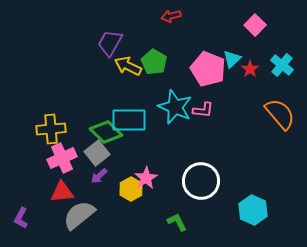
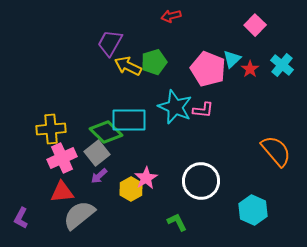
green pentagon: rotated 25 degrees clockwise
orange semicircle: moved 4 px left, 37 px down
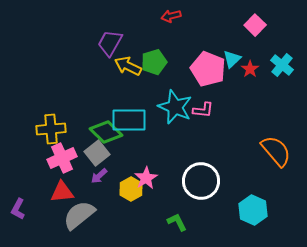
purple L-shape: moved 3 px left, 9 px up
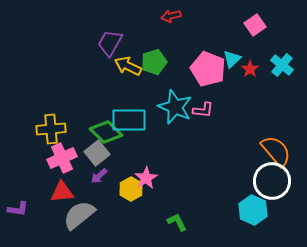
pink square: rotated 10 degrees clockwise
white circle: moved 71 px right
purple L-shape: rotated 110 degrees counterclockwise
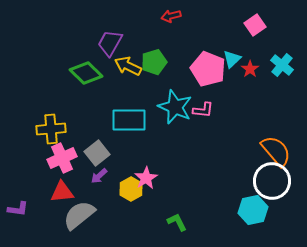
green diamond: moved 20 px left, 59 px up
cyan hexagon: rotated 24 degrees clockwise
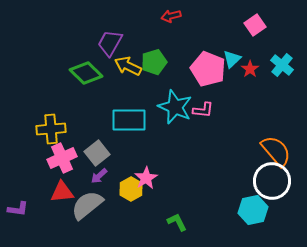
gray semicircle: moved 8 px right, 10 px up
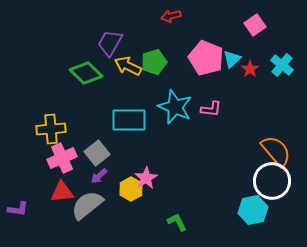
pink pentagon: moved 2 px left, 11 px up
pink L-shape: moved 8 px right, 1 px up
